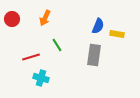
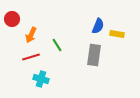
orange arrow: moved 14 px left, 17 px down
cyan cross: moved 1 px down
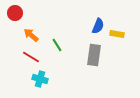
red circle: moved 3 px right, 6 px up
orange arrow: rotated 105 degrees clockwise
red line: rotated 48 degrees clockwise
cyan cross: moved 1 px left
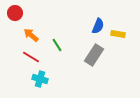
yellow rectangle: moved 1 px right
gray rectangle: rotated 25 degrees clockwise
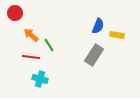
yellow rectangle: moved 1 px left, 1 px down
green line: moved 8 px left
red line: rotated 24 degrees counterclockwise
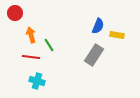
orange arrow: rotated 35 degrees clockwise
cyan cross: moved 3 px left, 2 px down
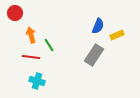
yellow rectangle: rotated 32 degrees counterclockwise
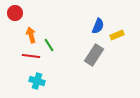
red line: moved 1 px up
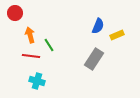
orange arrow: moved 1 px left
gray rectangle: moved 4 px down
